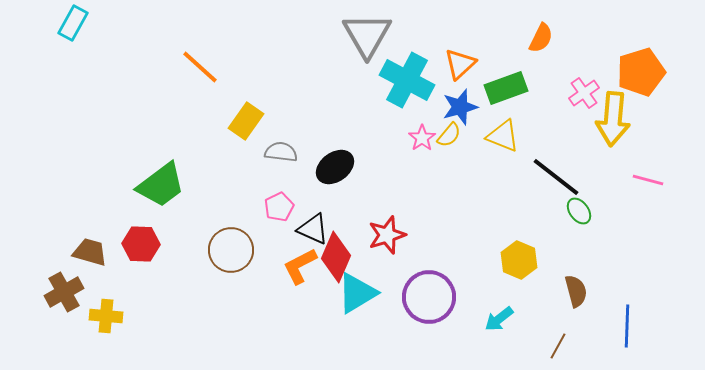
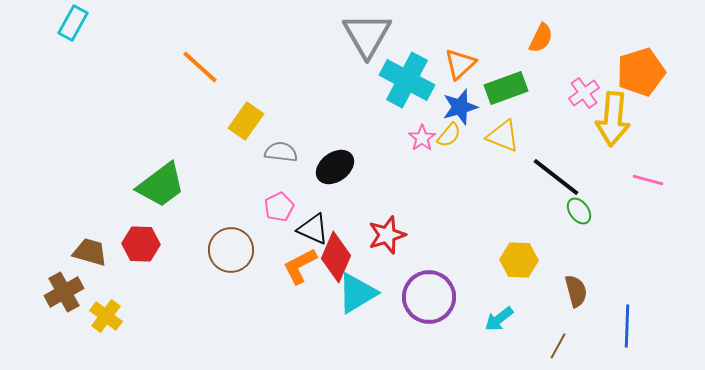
yellow hexagon: rotated 21 degrees counterclockwise
yellow cross: rotated 32 degrees clockwise
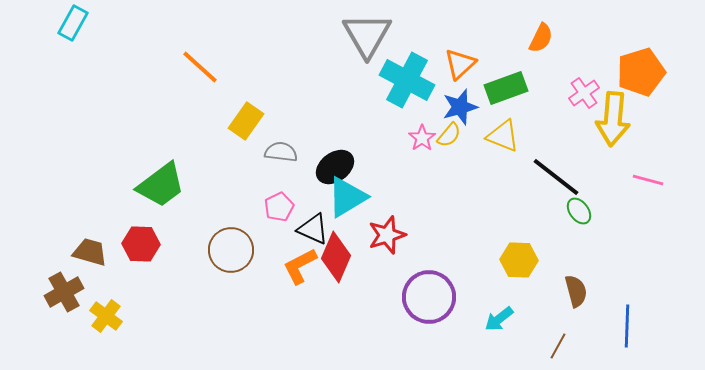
cyan triangle: moved 10 px left, 96 px up
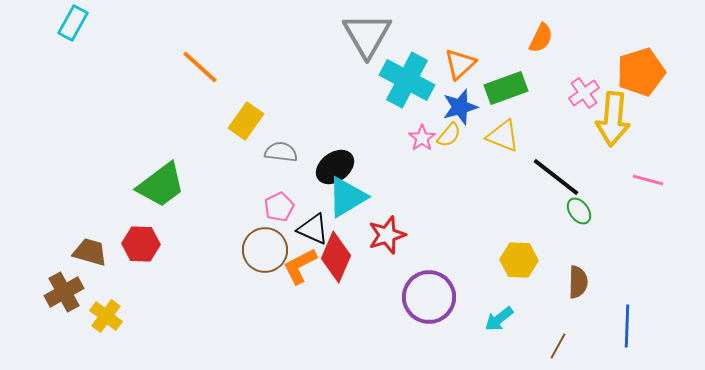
brown circle: moved 34 px right
brown semicircle: moved 2 px right, 9 px up; rotated 16 degrees clockwise
